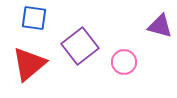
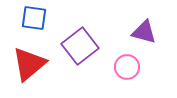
purple triangle: moved 16 px left, 6 px down
pink circle: moved 3 px right, 5 px down
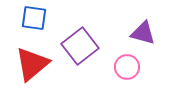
purple triangle: moved 1 px left, 1 px down
red triangle: moved 3 px right
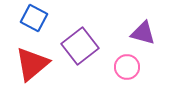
blue square: rotated 20 degrees clockwise
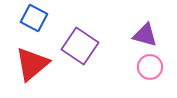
purple triangle: moved 2 px right, 2 px down
purple square: rotated 18 degrees counterclockwise
pink circle: moved 23 px right
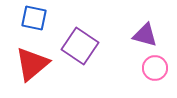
blue square: rotated 16 degrees counterclockwise
pink circle: moved 5 px right, 1 px down
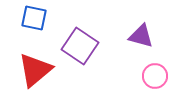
purple triangle: moved 4 px left, 1 px down
red triangle: moved 3 px right, 6 px down
pink circle: moved 8 px down
